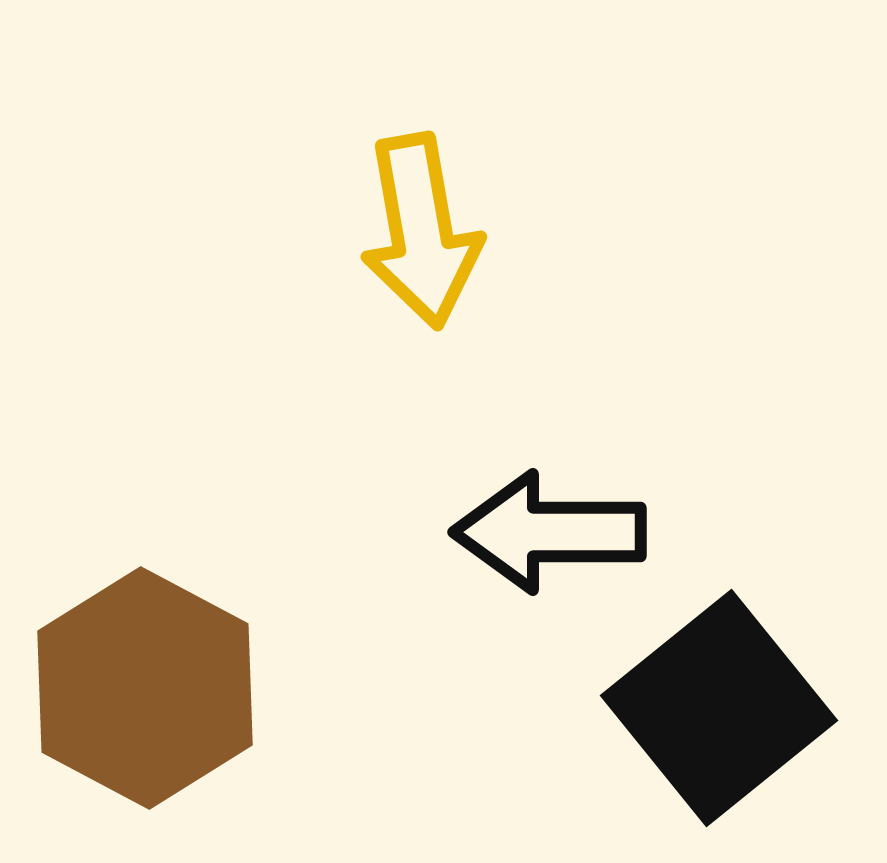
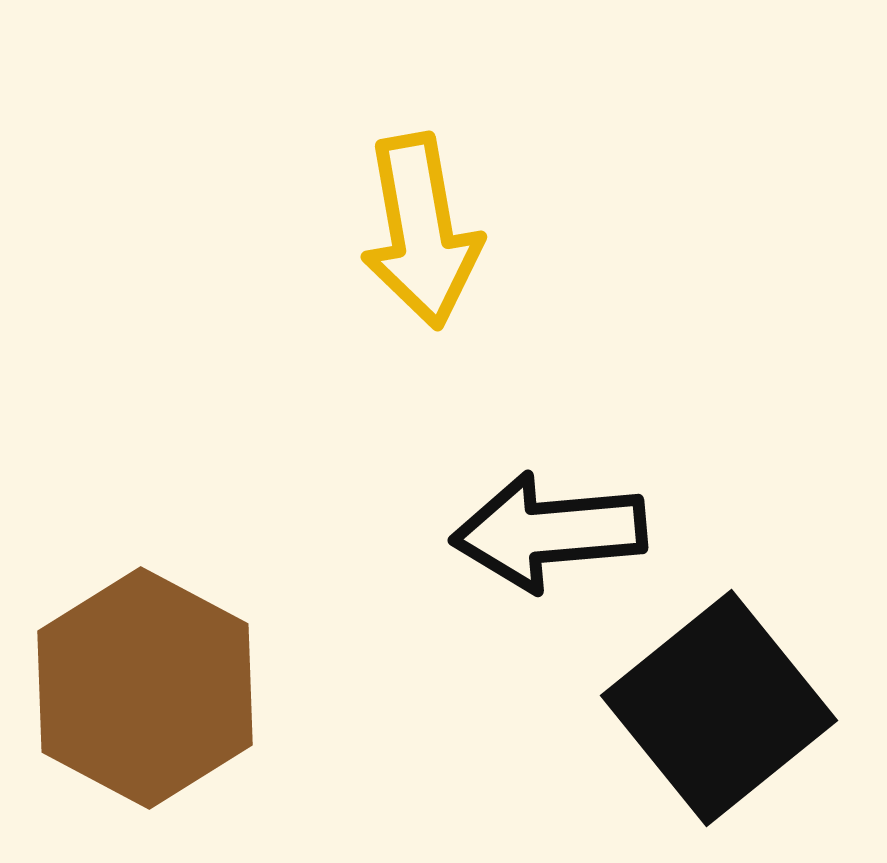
black arrow: rotated 5 degrees counterclockwise
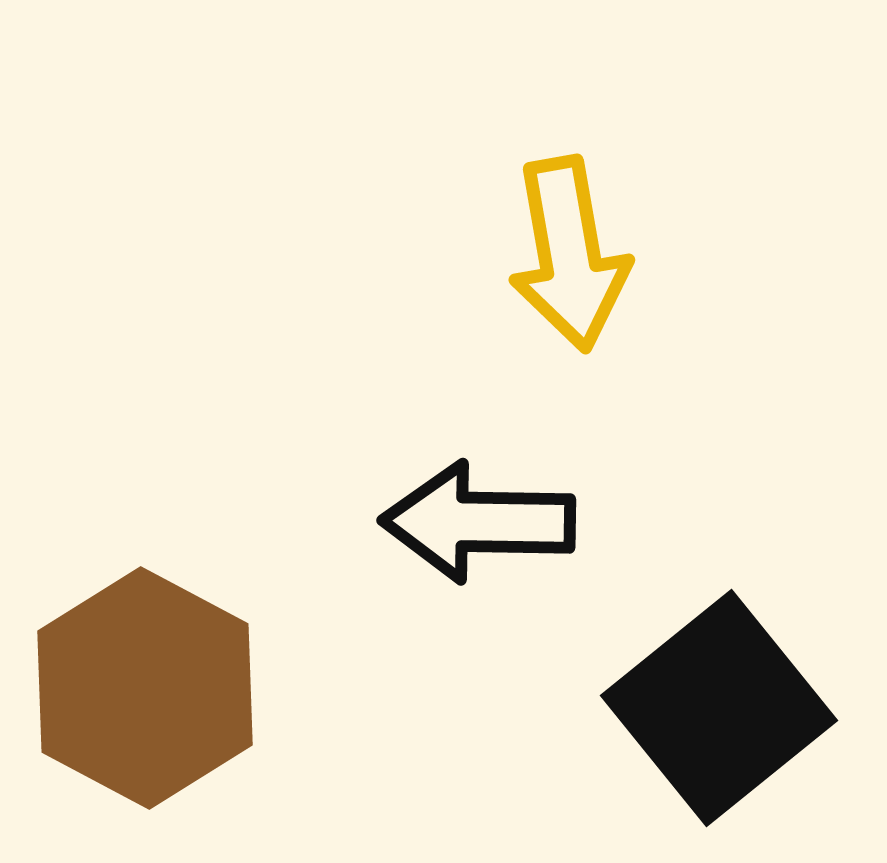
yellow arrow: moved 148 px right, 23 px down
black arrow: moved 71 px left, 10 px up; rotated 6 degrees clockwise
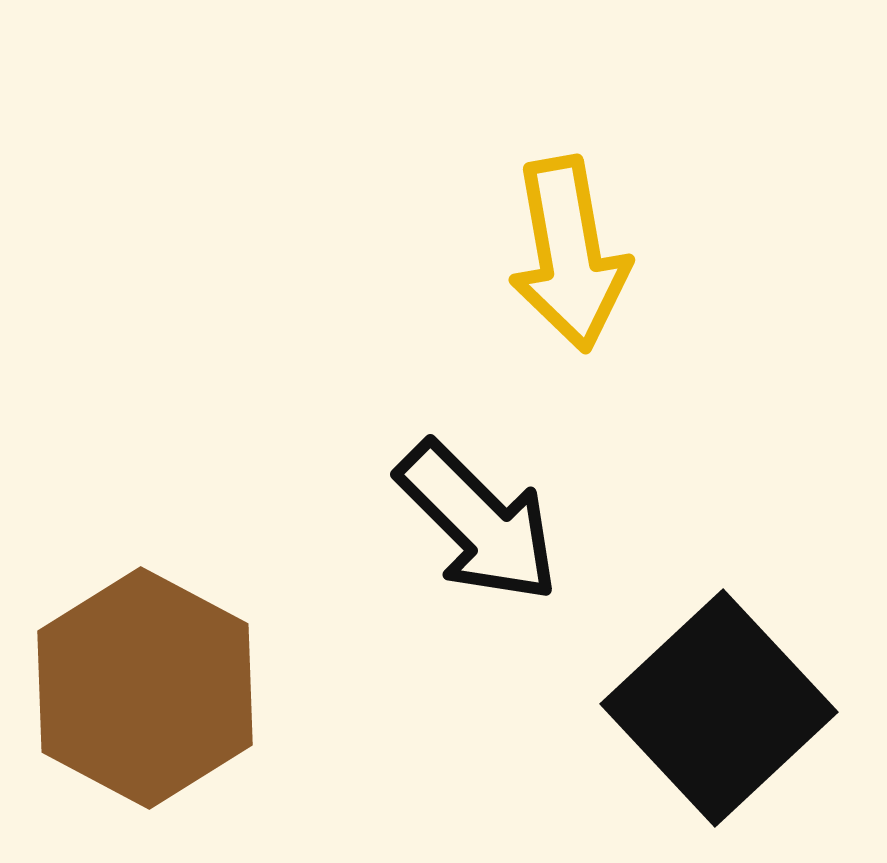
black arrow: rotated 136 degrees counterclockwise
black square: rotated 4 degrees counterclockwise
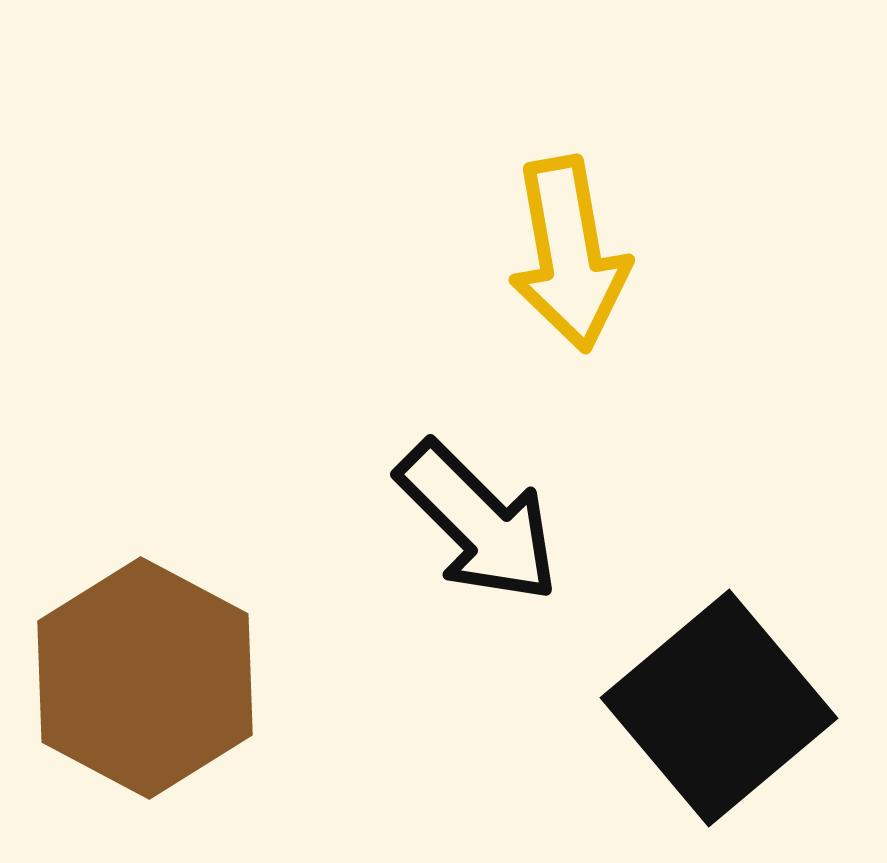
brown hexagon: moved 10 px up
black square: rotated 3 degrees clockwise
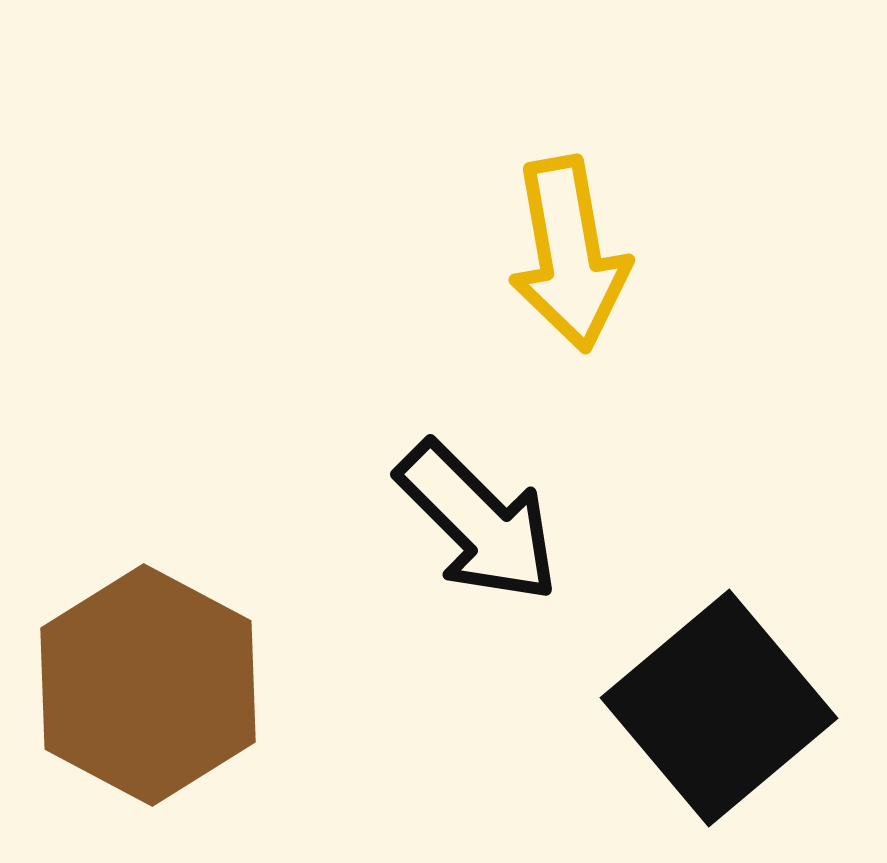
brown hexagon: moved 3 px right, 7 px down
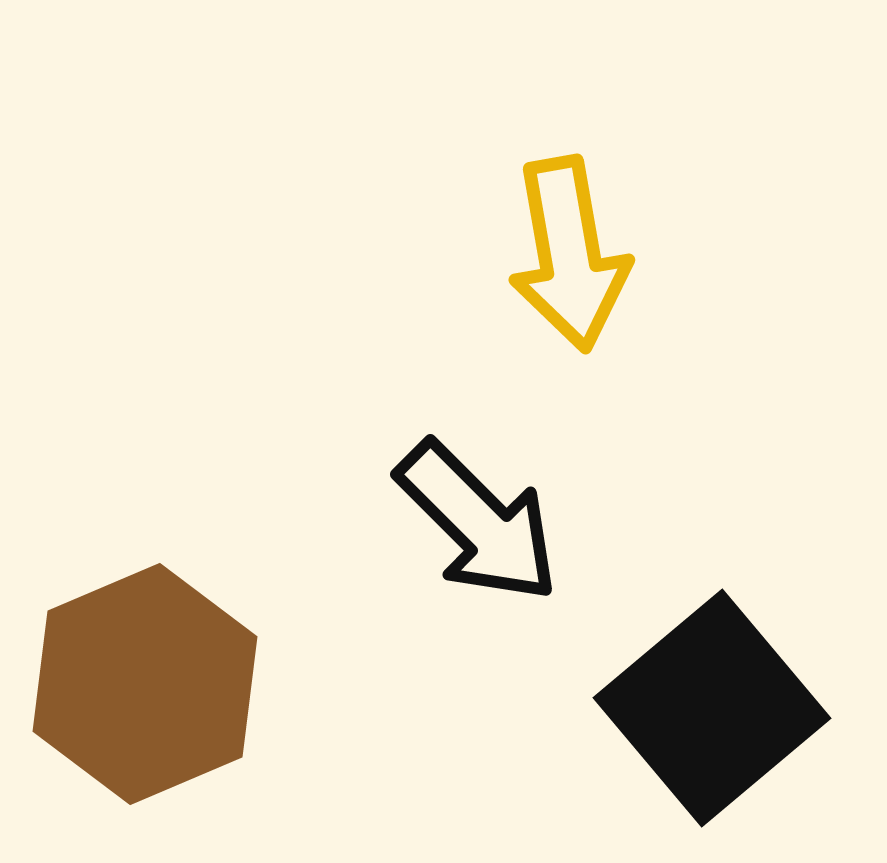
brown hexagon: moved 3 px left, 1 px up; rotated 9 degrees clockwise
black square: moved 7 px left
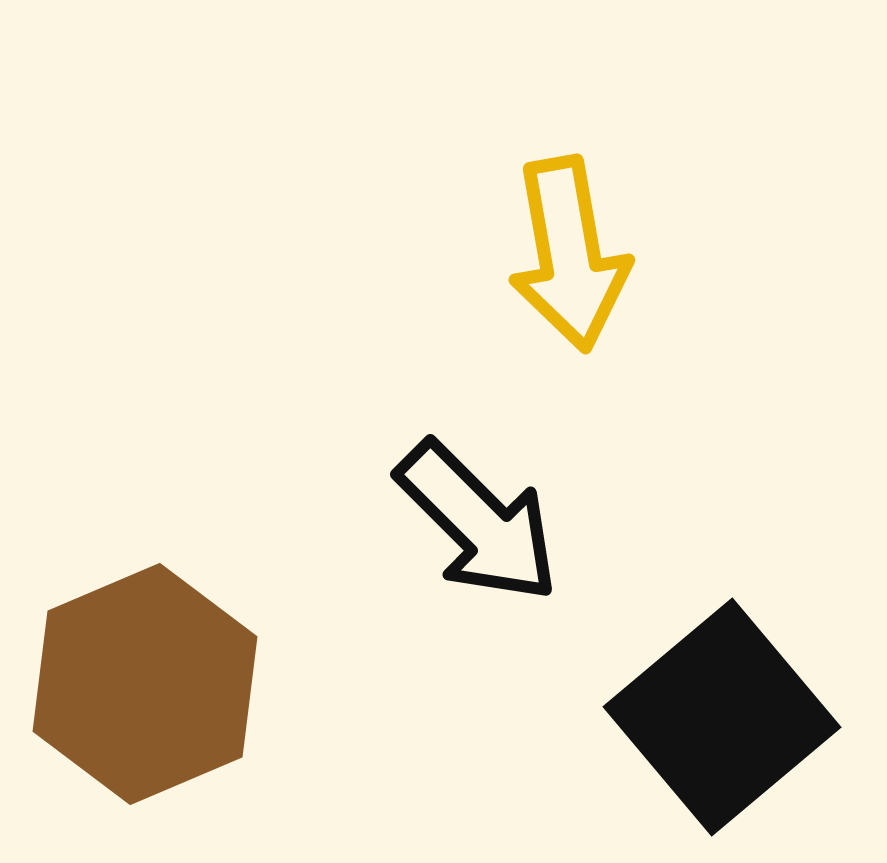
black square: moved 10 px right, 9 px down
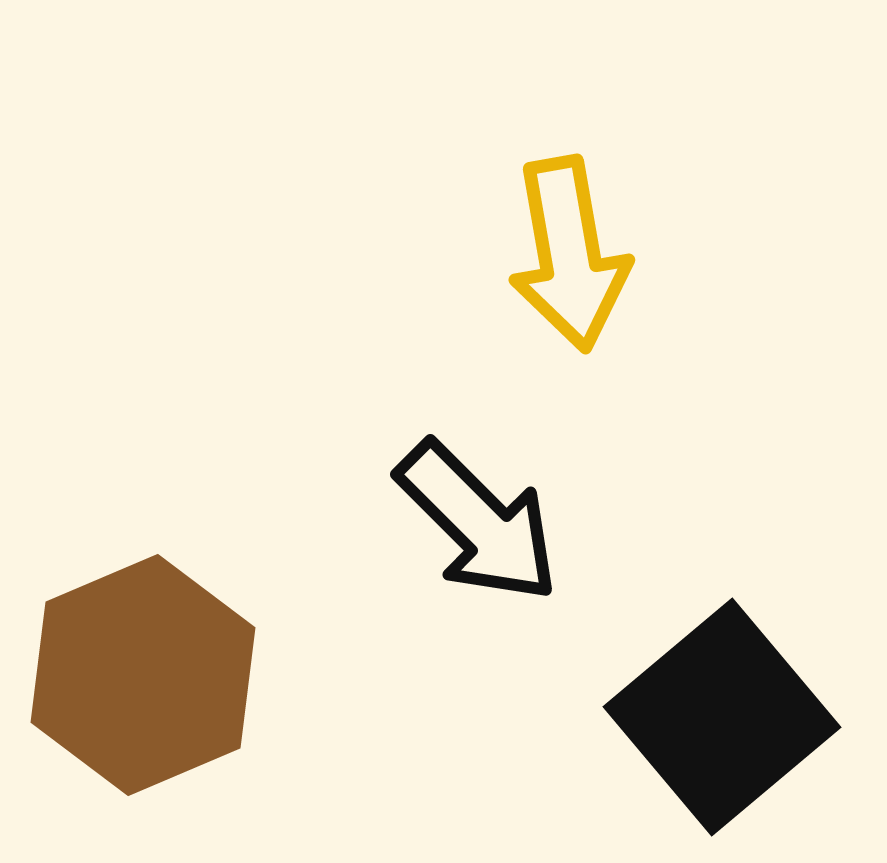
brown hexagon: moved 2 px left, 9 px up
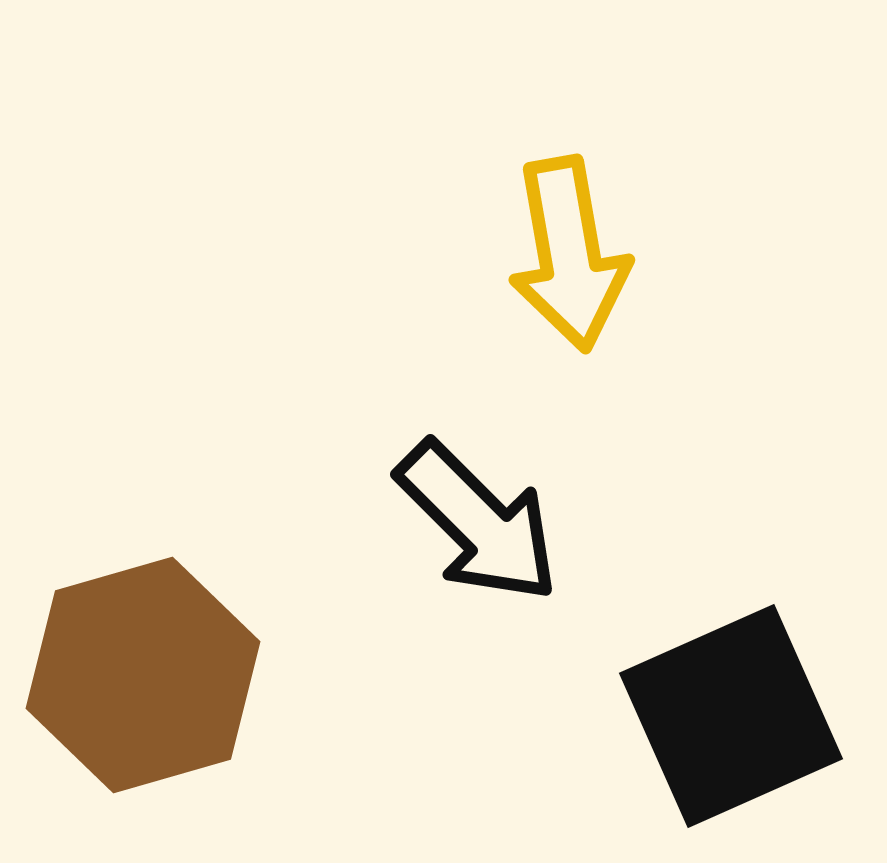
brown hexagon: rotated 7 degrees clockwise
black square: moved 9 px right, 1 px up; rotated 16 degrees clockwise
